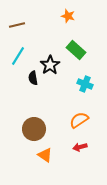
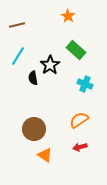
orange star: rotated 16 degrees clockwise
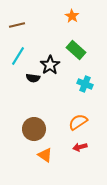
orange star: moved 4 px right
black semicircle: rotated 72 degrees counterclockwise
orange semicircle: moved 1 px left, 2 px down
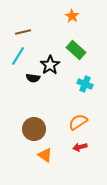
brown line: moved 6 px right, 7 px down
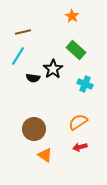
black star: moved 3 px right, 4 px down
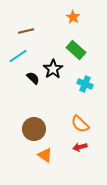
orange star: moved 1 px right, 1 px down
brown line: moved 3 px right, 1 px up
cyan line: rotated 24 degrees clockwise
black semicircle: rotated 144 degrees counterclockwise
orange semicircle: moved 2 px right, 2 px down; rotated 102 degrees counterclockwise
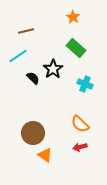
green rectangle: moved 2 px up
brown circle: moved 1 px left, 4 px down
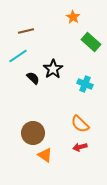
green rectangle: moved 15 px right, 6 px up
